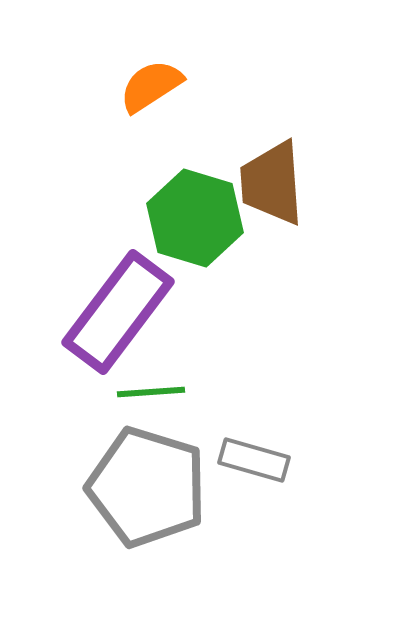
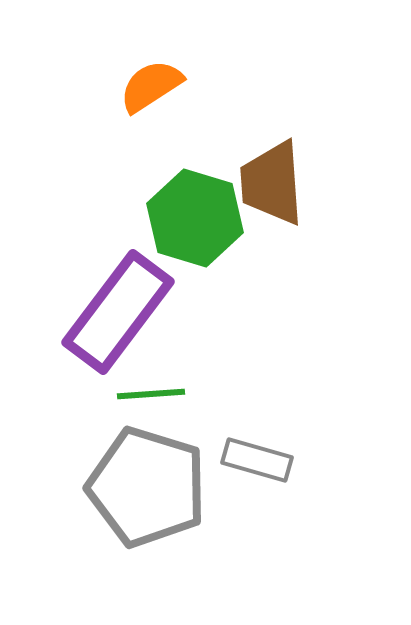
green line: moved 2 px down
gray rectangle: moved 3 px right
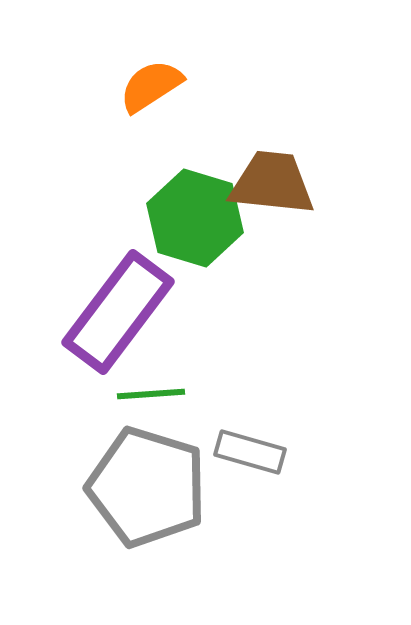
brown trapezoid: rotated 100 degrees clockwise
gray rectangle: moved 7 px left, 8 px up
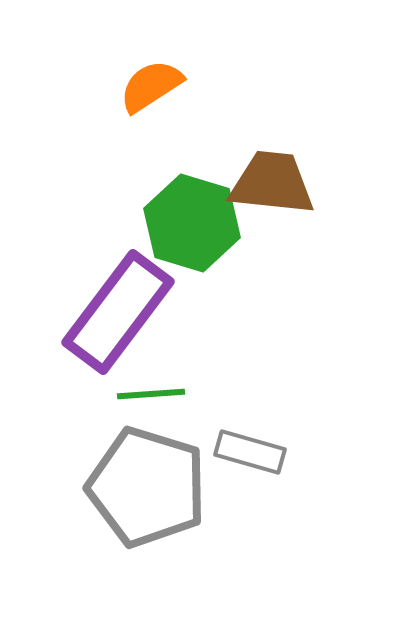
green hexagon: moved 3 px left, 5 px down
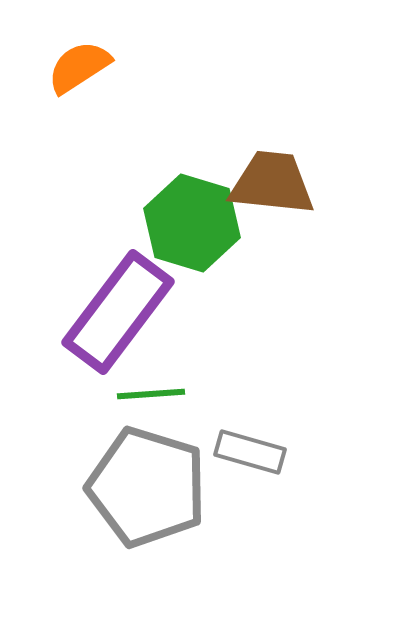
orange semicircle: moved 72 px left, 19 px up
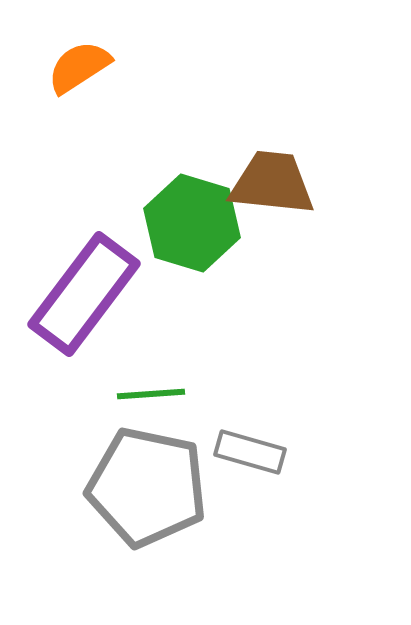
purple rectangle: moved 34 px left, 18 px up
gray pentagon: rotated 5 degrees counterclockwise
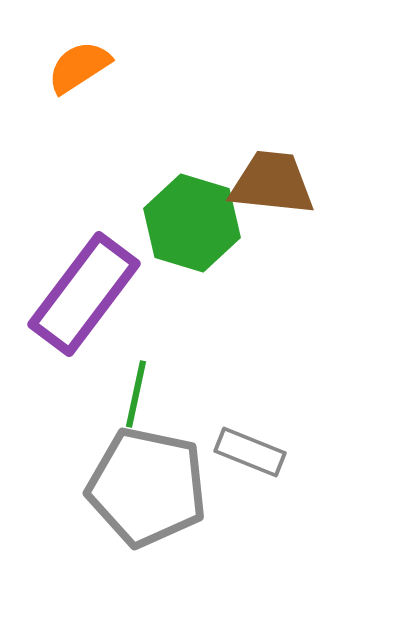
green line: moved 15 px left; rotated 74 degrees counterclockwise
gray rectangle: rotated 6 degrees clockwise
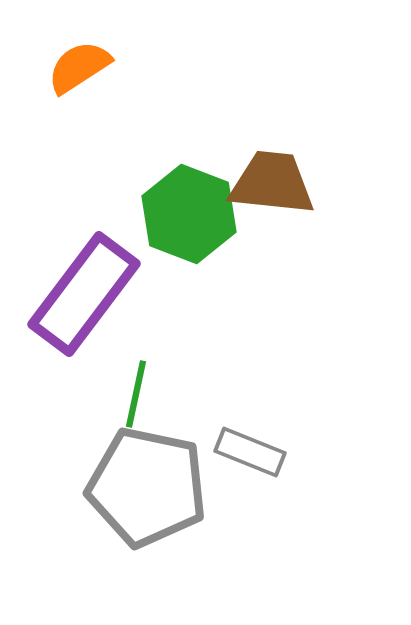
green hexagon: moved 3 px left, 9 px up; rotated 4 degrees clockwise
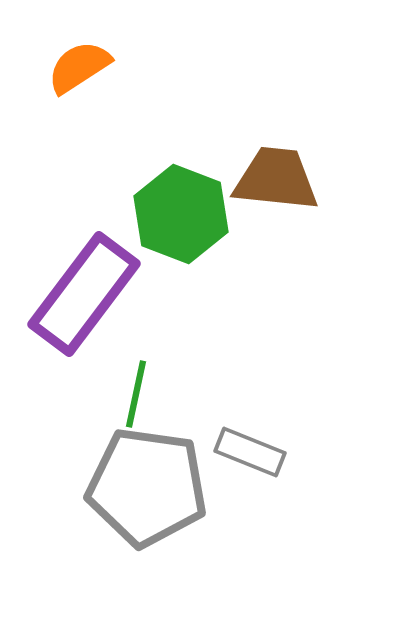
brown trapezoid: moved 4 px right, 4 px up
green hexagon: moved 8 px left
gray pentagon: rotated 4 degrees counterclockwise
